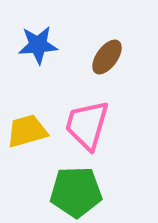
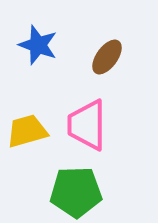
blue star: rotated 24 degrees clockwise
pink trapezoid: rotated 16 degrees counterclockwise
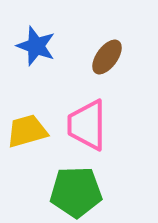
blue star: moved 2 px left, 1 px down
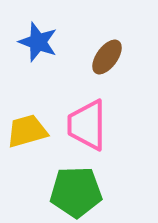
blue star: moved 2 px right, 4 px up
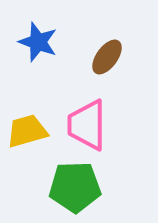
green pentagon: moved 1 px left, 5 px up
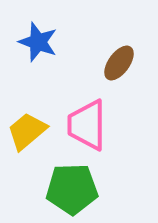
brown ellipse: moved 12 px right, 6 px down
yellow trapezoid: rotated 24 degrees counterclockwise
green pentagon: moved 3 px left, 2 px down
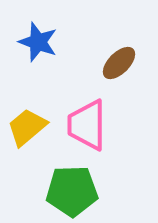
brown ellipse: rotated 9 degrees clockwise
yellow trapezoid: moved 4 px up
green pentagon: moved 2 px down
